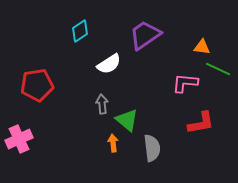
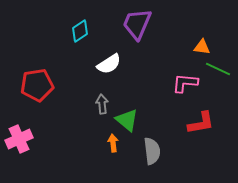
purple trapezoid: moved 8 px left, 11 px up; rotated 32 degrees counterclockwise
gray semicircle: moved 3 px down
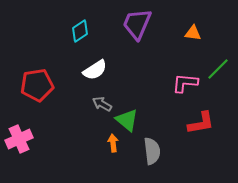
orange triangle: moved 9 px left, 14 px up
white semicircle: moved 14 px left, 6 px down
green line: rotated 70 degrees counterclockwise
gray arrow: rotated 54 degrees counterclockwise
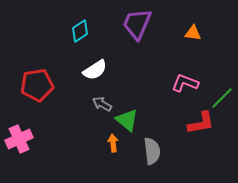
green line: moved 4 px right, 29 px down
pink L-shape: rotated 16 degrees clockwise
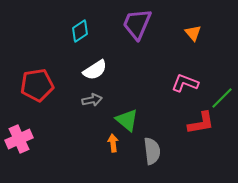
orange triangle: rotated 42 degrees clockwise
gray arrow: moved 10 px left, 4 px up; rotated 138 degrees clockwise
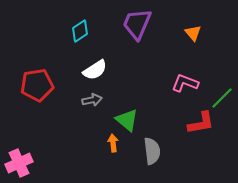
pink cross: moved 24 px down
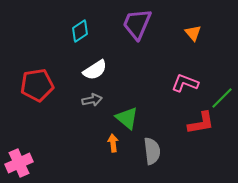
green triangle: moved 2 px up
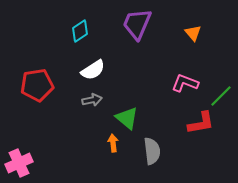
white semicircle: moved 2 px left
green line: moved 1 px left, 2 px up
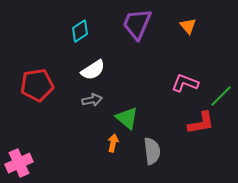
orange triangle: moved 5 px left, 7 px up
orange arrow: rotated 18 degrees clockwise
